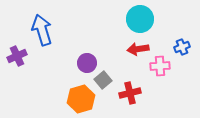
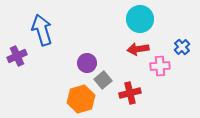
blue cross: rotated 21 degrees counterclockwise
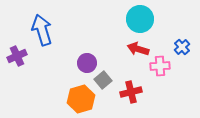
red arrow: rotated 25 degrees clockwise
red cross: moved 1 px right, 1 px up
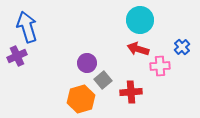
cyan circle: moved 1 px down
blue arrow: moved 15 px left, 3 px up
red cross: rotated 10 degrees clockwise
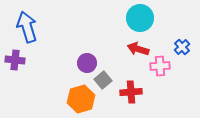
cyan circle: moved 2 px up
purple cross: moved 2 px left, 4 px down; rotated 30 degrees clockwise
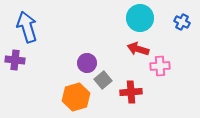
blue cross: moved 25 px up; rotated 21 degrees counterclockwise
orange hexagon: moved 5 px left, 2 px up
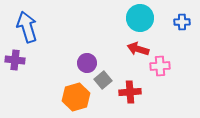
blue cross: rotated 28 degrees counterclockwise
red cross: moved 1 px left
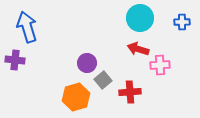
pink cross: moved 1 px up
